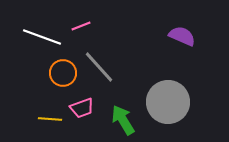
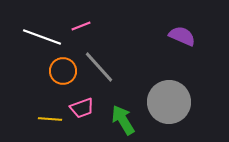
orange circle: moved 2 px up
gray circle: moved 1 px right
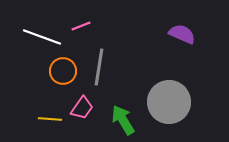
purple semicircle: moved 2 px up
gray line: rotated 51 degrees clockwise
pink trapezoid: rotated 35 degrees counterclockwise
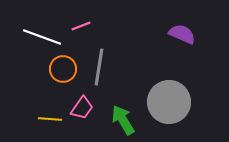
orange circle: moved 2 px up
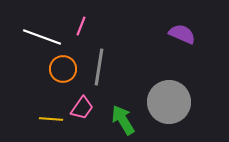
pink line: rotated 48 degrees counterclockwise
yellow line: moved 1 px right
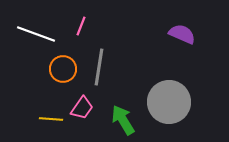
white line: moved 6 px left, 3 px up
